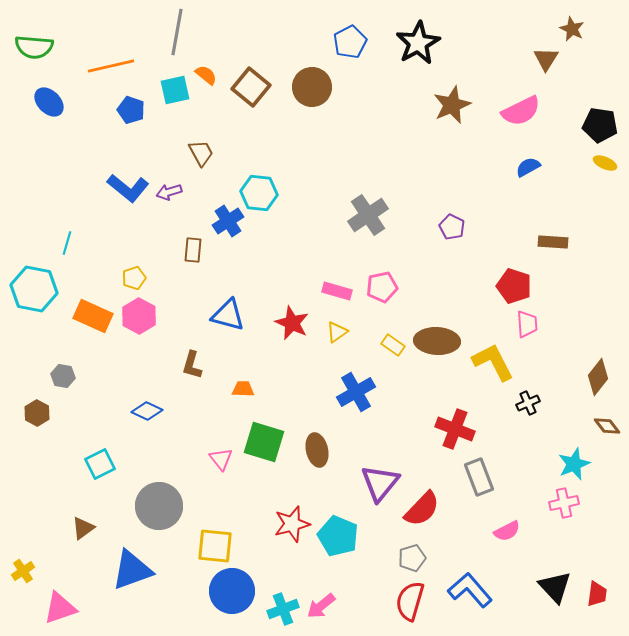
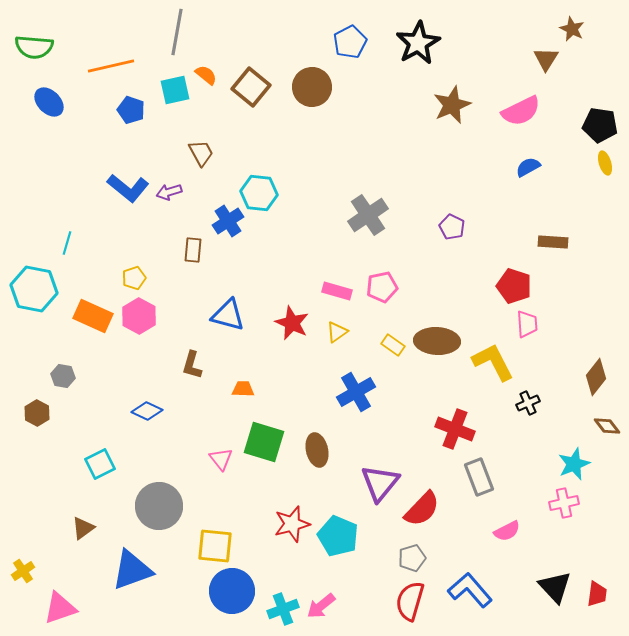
yellow ellipse at (605, 163): rotated 50 degrees clockwise
brown diamond at (598, 377): moved 2 px left
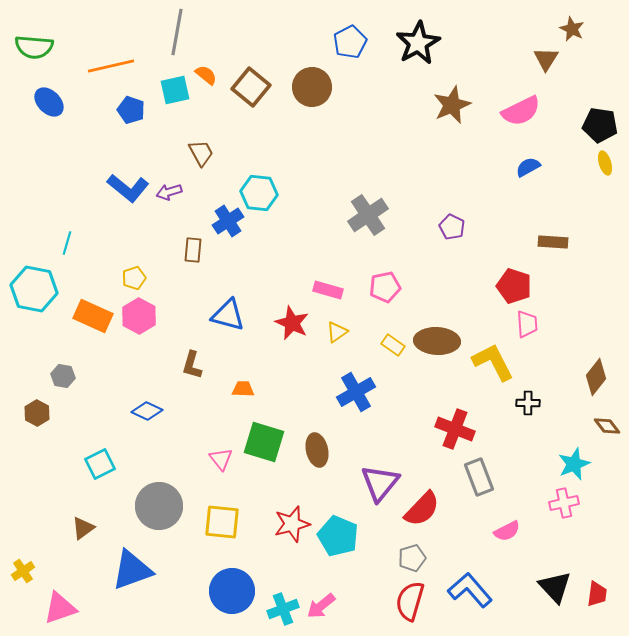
pink pentagon at (382, 287): moved 3 px right
pink rectangle at (337, 291): moved 9 px left, 1 px up
black cross at (528, 403): rotated 25 degrees clockwise
yellow square at (215, 546): moved 7 px right, 24 px up
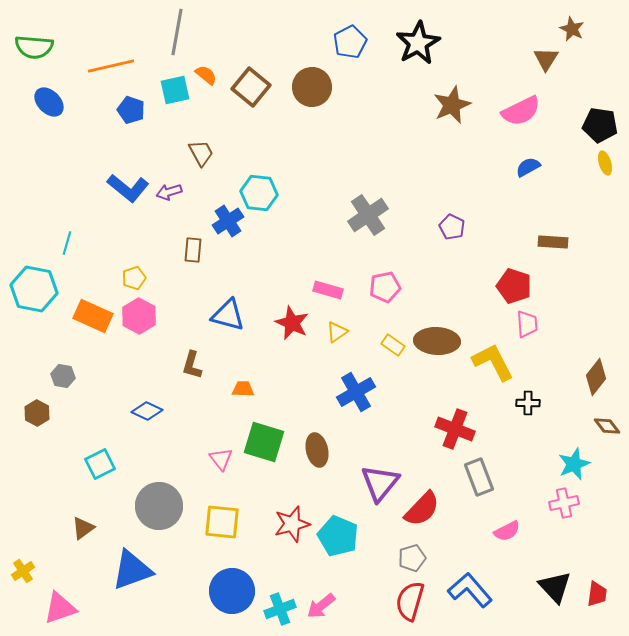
cyan cross at (283, 609): moved 3 px left
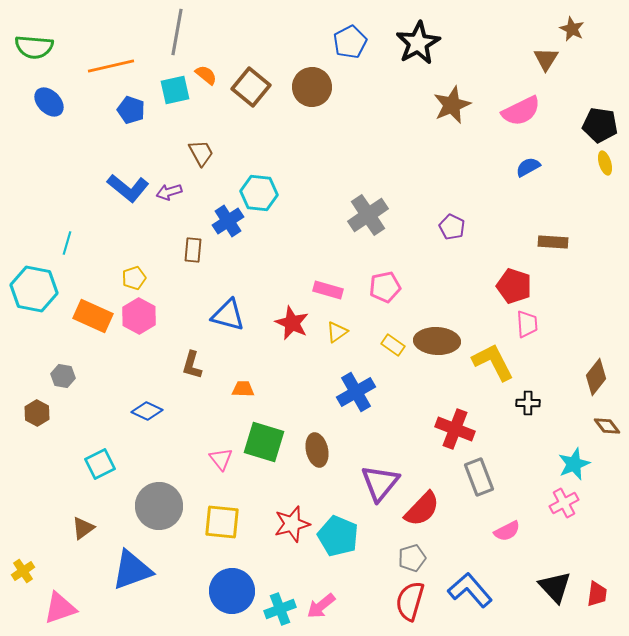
pink cross at (564, 503): rotated 16 degrees counterclockwise
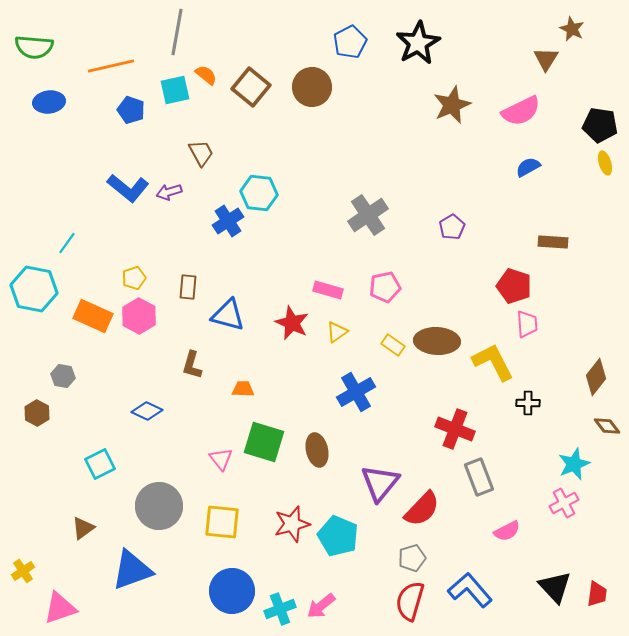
blue ellipse at (49, 102): rotated 52 degrees counterclockwise
purple pentagon at (452, 227): rotated 15 degrees clockwise
cyan line at (67, 243): rotated 20 degrees clockwise
brown rectangle at (193, 250): moved 5 px left, 37 px down
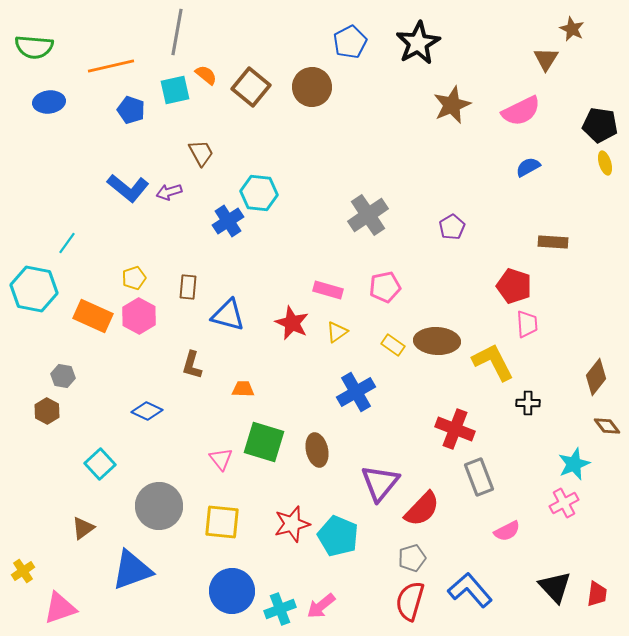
brown hexagon at (37, 413): moved 10 px right, 2 px up
cyan square at (100, 464): rotated 16 degrees counterclockwise
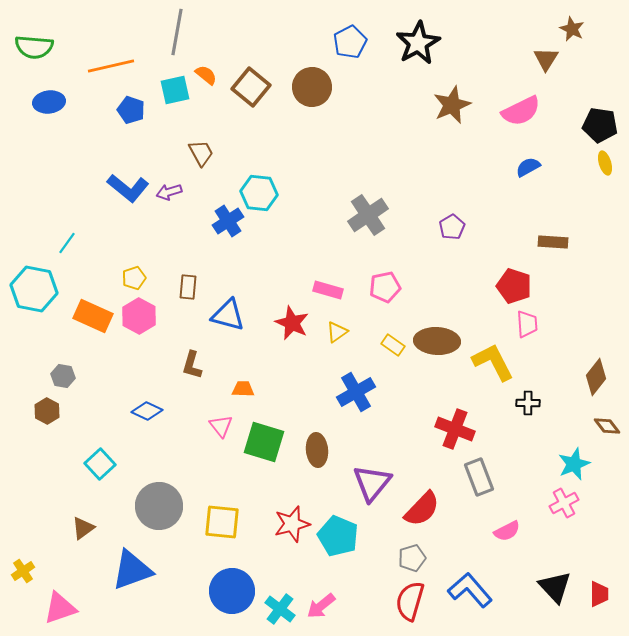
brown ellipse at (317, 450): rotated 8 degrees clockwise
pink triangle at (221, 459): moved 33 px up
purple triangle at (380, 483): moved 8 px left
red trapezoid at (597, 594): moved 2 px right; rotated 8 degrees counterclockwise
cyan cross at (280, 609): rotated 32 degrees counterclockwise
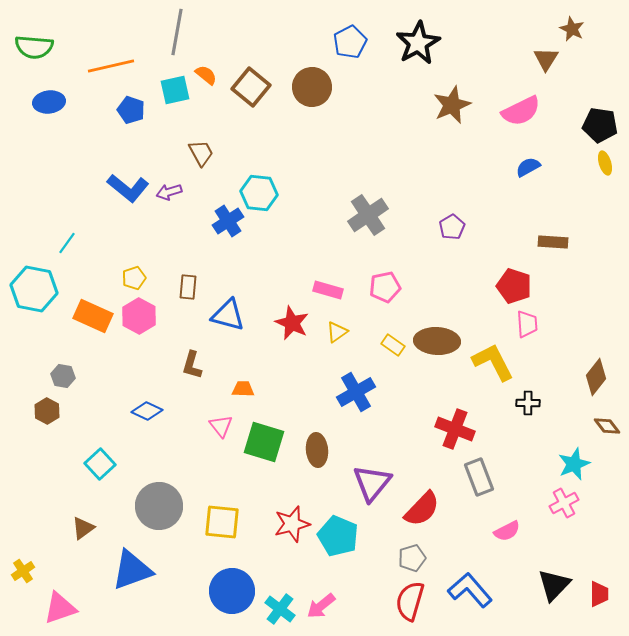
black triangle at (555, 587): moved 1 px left, 2 px up; rotated 27 degrees clockwise
